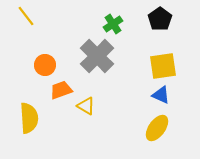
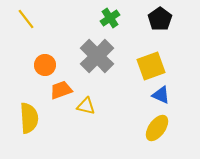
yellow line: moved 3 px down
green cross: moved 3 px left, 6 px up
yellow square: moved 12 px left; rotated 12 degrees counterclockwise
yellow triangle: rotated 18 degrees counterclockwise
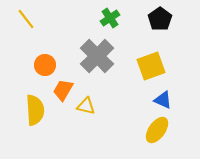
orange trapezoid: moved 2 px right; rotated 40 degrees counterclockwise
blue triangle: moved 2 px right, 5 px down
yellow semicircle: moved 6 px right, 8 px up
yellow ellipse: moved 2 px down
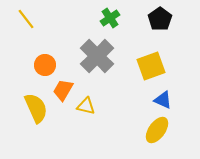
yellow semicircle: moved 1 px right, 2 px up; rotated 20 degrees counterclockwise
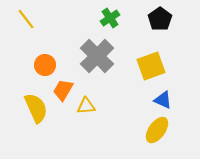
yellow triangle: rotated 18 degrees counterclockwise
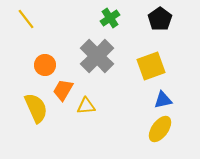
blue triangle: rotated 36 degrees counterclockwise
yellow ellipse: moved 3 px right, 1 px up
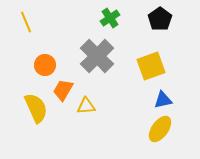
yellow line: moved 3 px down; rotated 15 degrees clockwise
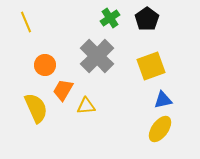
black pentagon: moved 13 px left
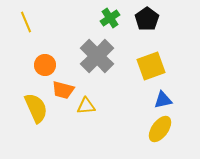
orange trapezoid: rotated 105 degrees counterclockwise
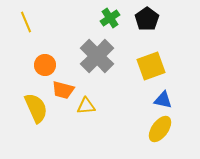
blue triangle: rotated 24 degrees clockwise
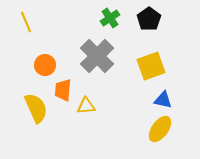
black pentagon: moved 2 px right
orange trapezoid: rotated 80 degrees clockwise
